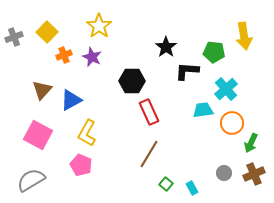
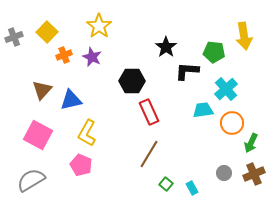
blue triangle: rotated 15 degrees clockwise
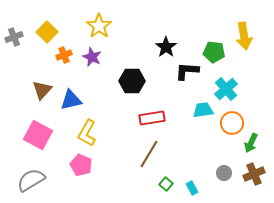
red rectangle: moved 3 px right, 6 px down; rotated 75 degrees counterclockwise
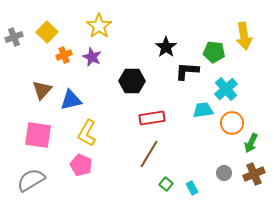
pink square: rotated 20 degrees counterclockwise
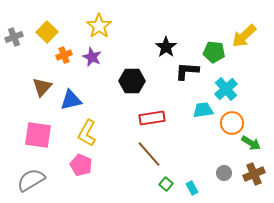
yellow arrow: rotated 56 degrees clockwise
brown triangle: moved 3 px up
green arrow: rotated 84 degrees counterclockwise
brown line: rotated 72 degrees counterclockwise
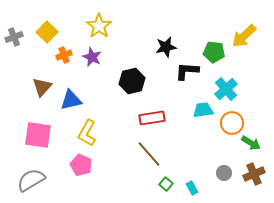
black star: rotated 25 degrees clockwise
black hexagon: rotated 15 degrees counterclockwise
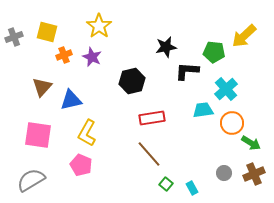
yellow square: rotated 30 degrees counterclockwise
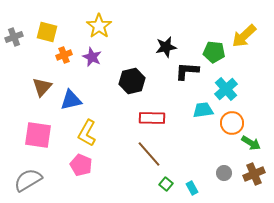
red rectangle: rotated 10 degrees clockwise
gray semicircle: moved 3 px left
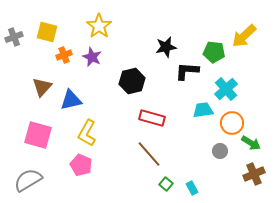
red rectangle: rotated 15 degrees clockwise
pink square: rotated 8 degrees clockwise
gray circle: moved 4 px left, 22 px up
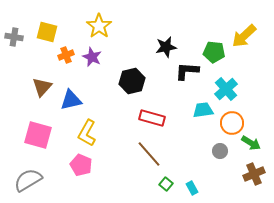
gray cross: rotated 30 degrees clockwise
orange cross: moved 2 px right
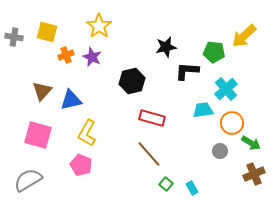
brown triangle: moved 4 px down
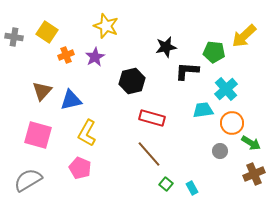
yellow star: moved 7 px right; rotated 15 degrees counterclockwise
yellow square: rotated 20 degrees clockwise
purple star: moved 3 px right; rotated 18 degrees clockwise
pink pentagon: moved 1 px left, 3 px down
